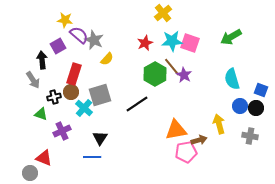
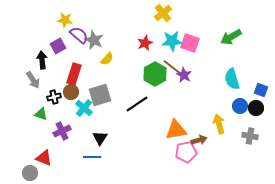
brown line: rotated 12 degrees counterclockwise
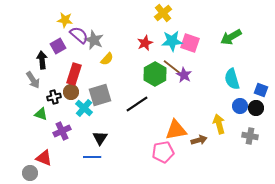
pink pentagon: moved 23 px left
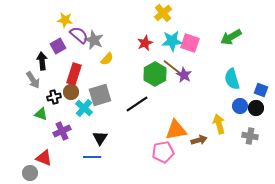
black arrow: moved 1 px down
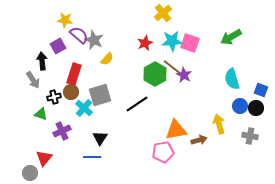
red triangle: rotated 48 degrees clockwise
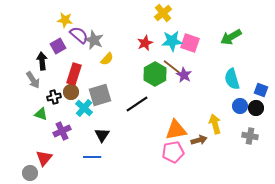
yellow arrow: moved 4 px left
black triangle: moved 2 px right, 3 px up
pink pentagon: moved 10 px right
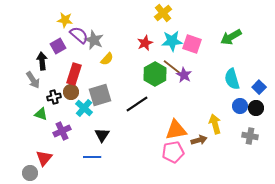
pink square: moved 2 px right, 1 px down
blue square: moved 2 px left, 3 px up; rotated 24 degrees clockwise
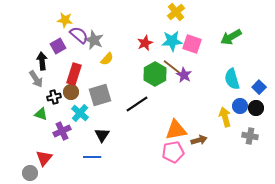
yellow cross: moved 13 px right, 1 px up
gray arrow: moved 3 px right, 1 px up
cyan cross: moved 4 px left, 5 px down
yellow arrow: moved 10 px right, 7 px up
